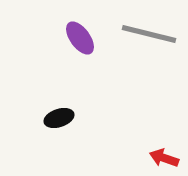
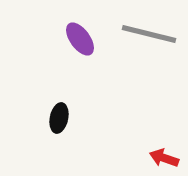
purple ellipse: moved 1 px down
black ellipse: rotated 60 degrees counterclockwise
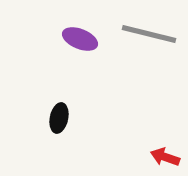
purple ellipse: rotated 32 degrees counterclockwise
red arrow: moved 1 px right, 1 px up
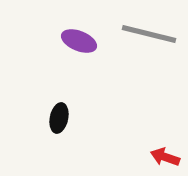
purple ellipse: moved 1 px left, 2 px down
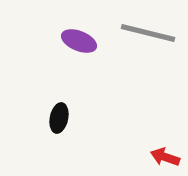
gray line: moved 1 px left, 1 px up
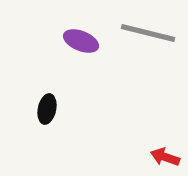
purple ellipse: moved 2 px right
black ellipse: moved 12 px left, 9 px up
